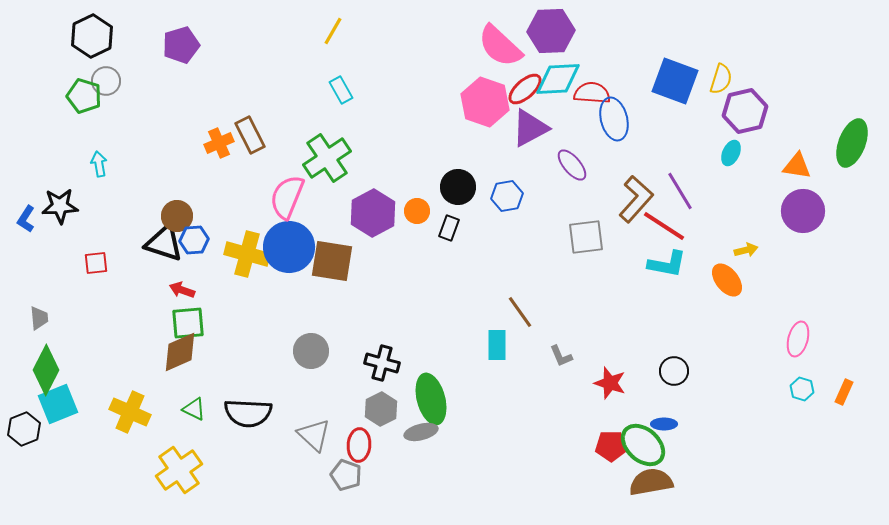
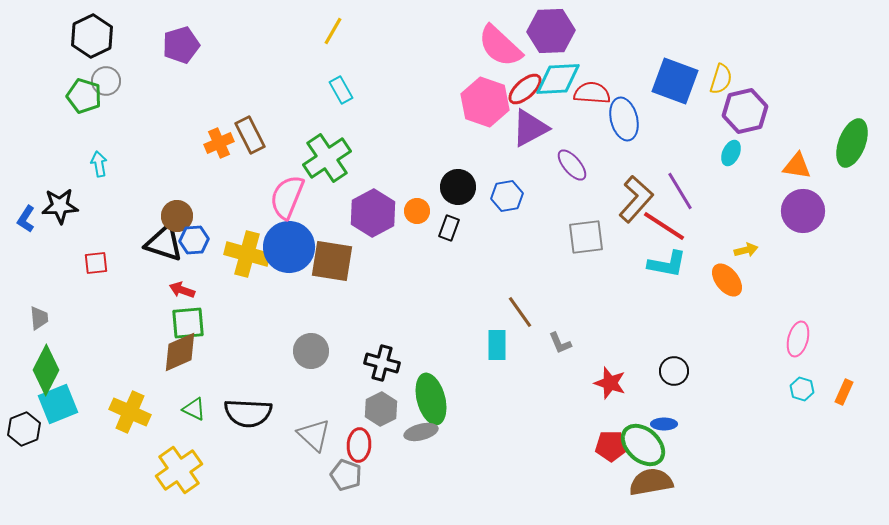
blue ellipse at (614, 119): moved 10 px right
gray L-shape at (561, 356): moved 1 px left, 13 px up
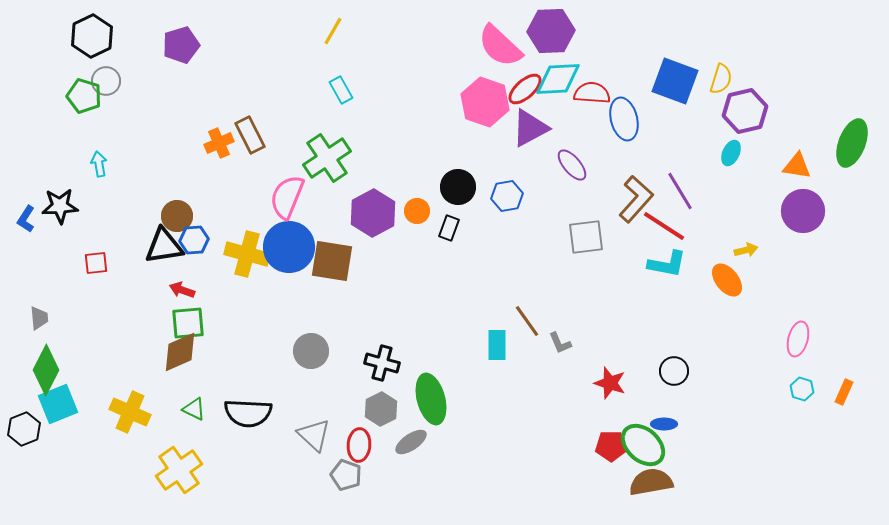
black triangle at (164, 243): moved 3 px down; rotated 27 degrees counterclockwise
brown line at (520, 312): moved 7 px right, 9 px down
gray ellipse at (421, 432): moved 10 px left, 10 px down; rotated 20 degrees counterclockwise
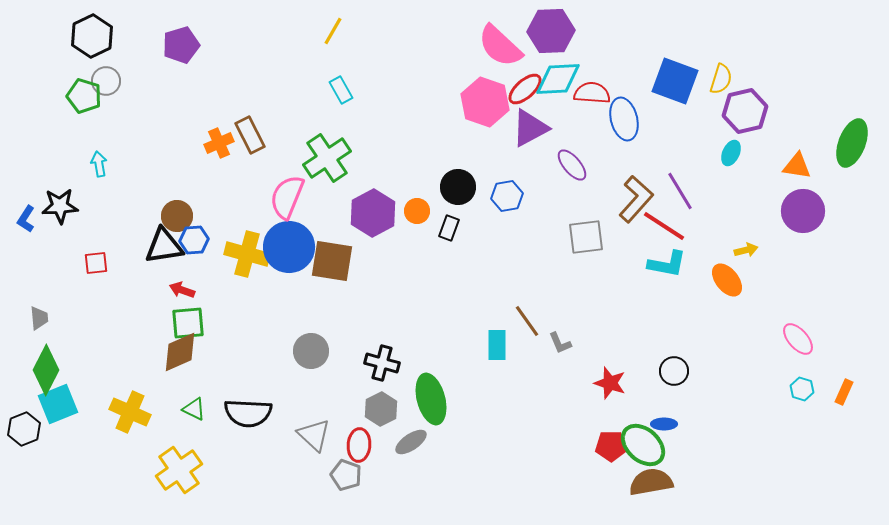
pink ellipse at (798, 339): rotated 56 degrees counterclockwise
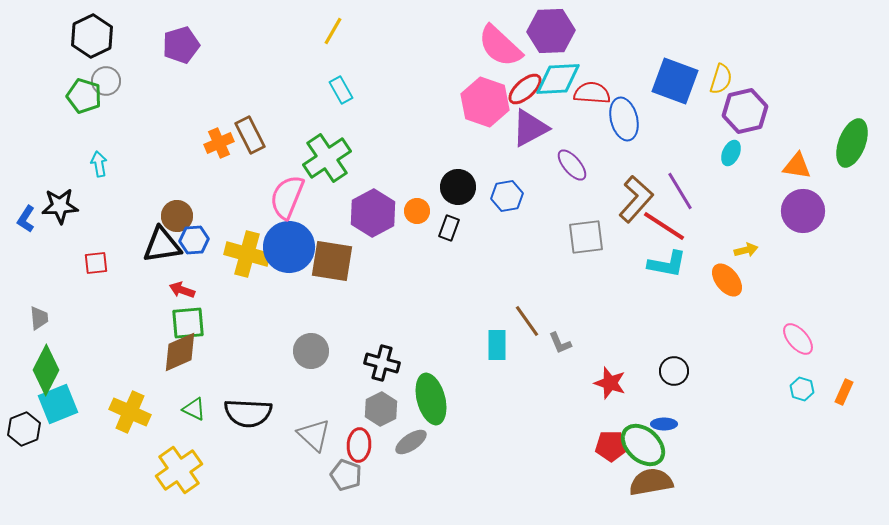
black triangle at (164, 246): moved 2 px left, 1 px up
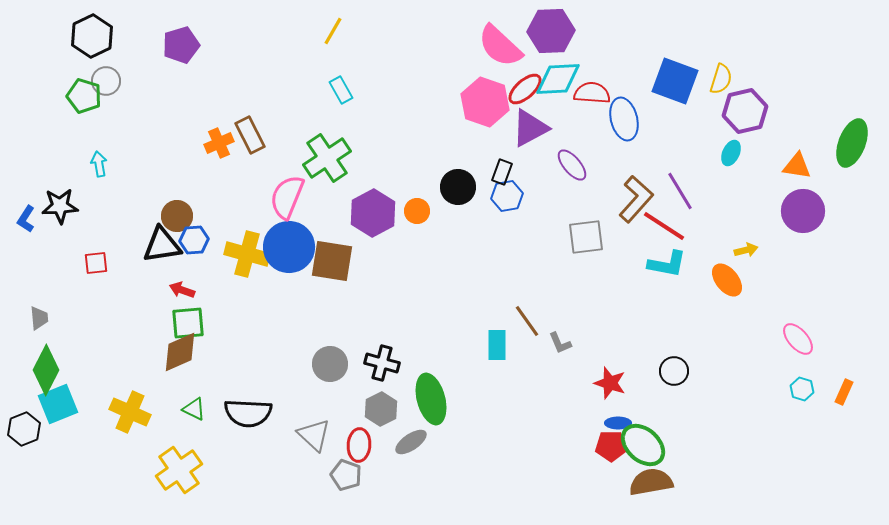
black rectangle at (449, 228): moved 53 px right, 56 px up
gray circle at (311, 351): moved 19 px right, 13 px down
blue ellipse at (664, 424): moved 46 px left, 1 px up
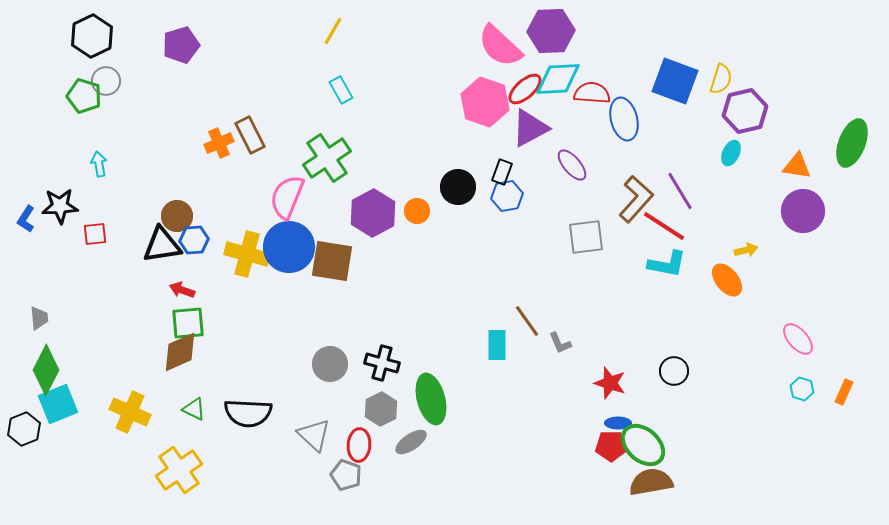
red square at (96, 263): moved 1 px left, 29 px up
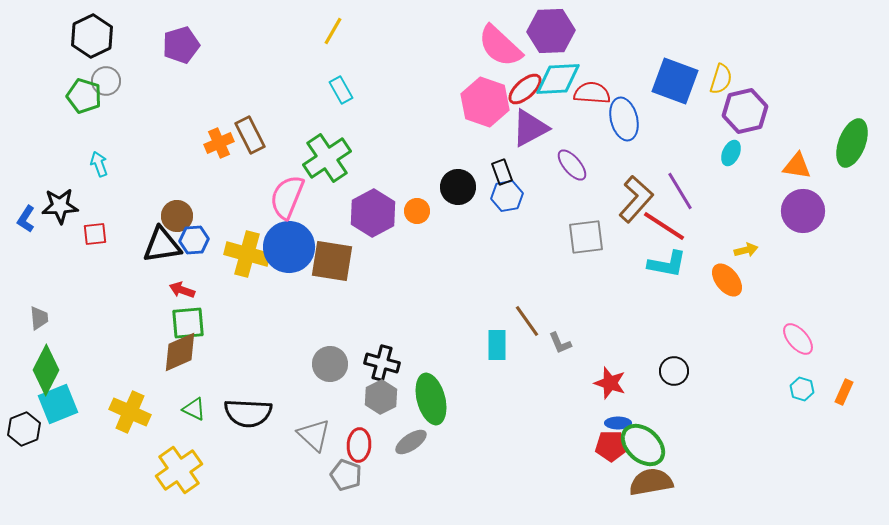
cyan arrow at (99, 164): rotated 10 degrees counterclockwise
black rectangle at (502, 172): rotated 40 degrees counterclockwise
gray hexagon at (381, 409): moved 12 px up
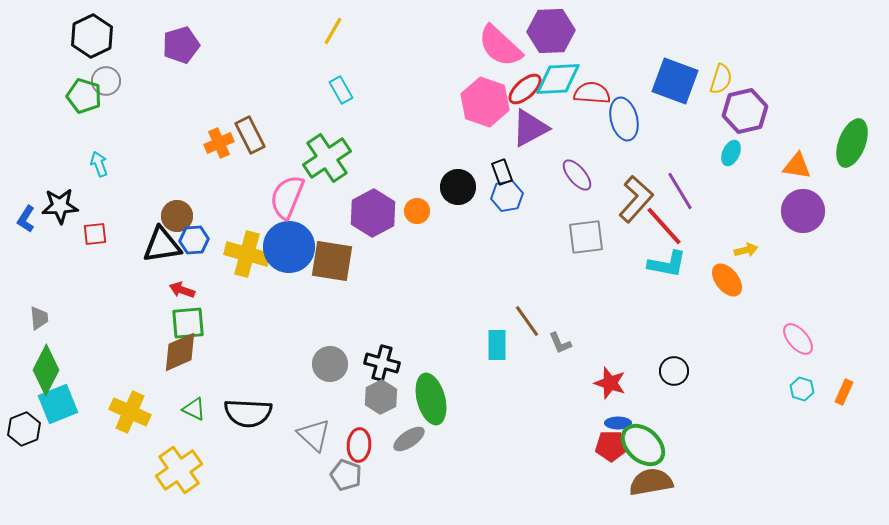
purple ellipse at (572, 165): moved 5 px right, 10 px down
red line at (664, 226): rotated 15 degrees clockwise
gray ellipse at (411, 442): moved 2 px left, 3 px up
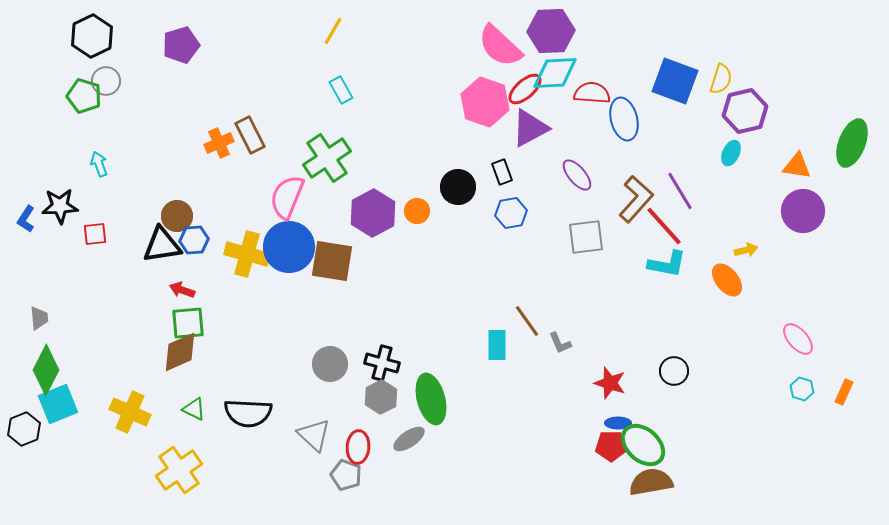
cyan diamond at (558, 79): moved 3 px left, 6 px up
blue hexagon at (507, 196): moved 4 px right, 17 px down
red ellipse at (359, 445): moved 1 px left, 2 px down
